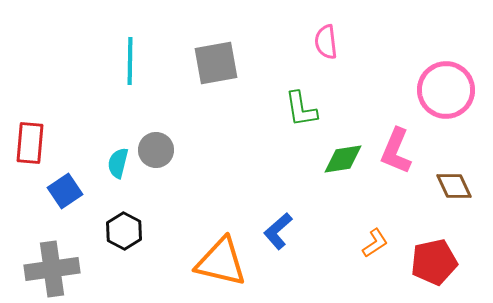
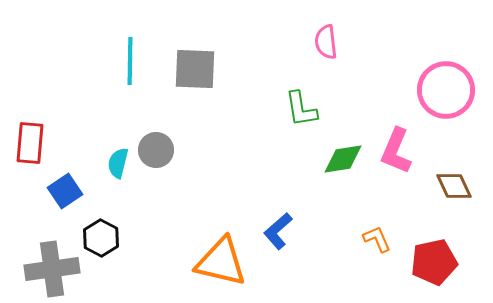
gray square: moved 21 px left, 6 px down; rotated 12 degrees clockwise
black hexagon: moved 23 px left, 7 px down
orange L-shape: moved 2 px right, 4 px up; rotated 80 degrees counterclockwise
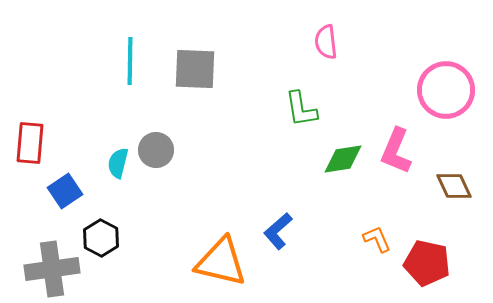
red pentagon: moved 7 px left, 1 px down; rotated 24 degrees clockwise
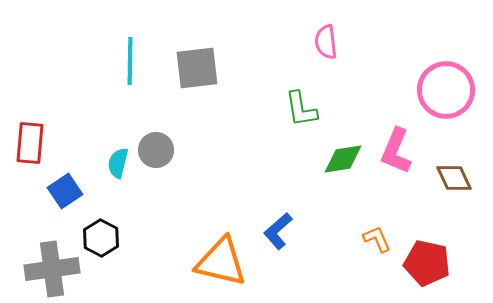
gray square: moved 2 px right, 1 px up; rotated 9 degrees counterclockwise
brown diamond: moved 8 px up
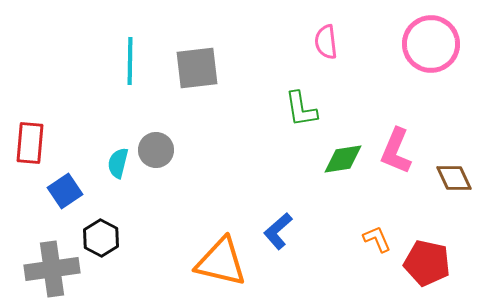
pink circle: moved 15 px left, 46 px up
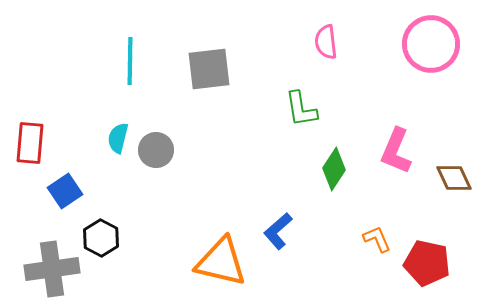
gray square: moved 12 px right, 1 px down
green diamond: moved 9 px left, 10 px down; rotated 48 degrees counterclockwise
cyan semicircle: moved 25 px up
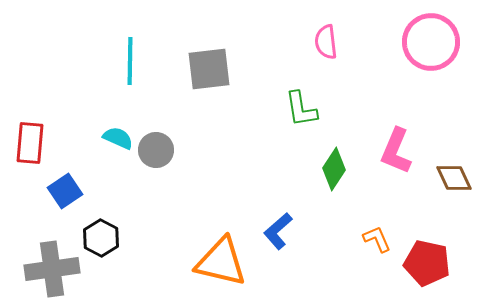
pink circle: moved 2 px up
cyan semicircle: rotated 100 degrees clockwise
